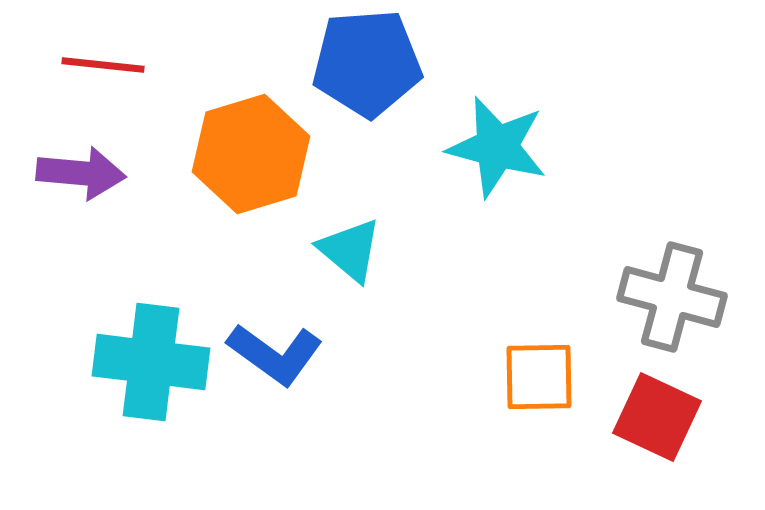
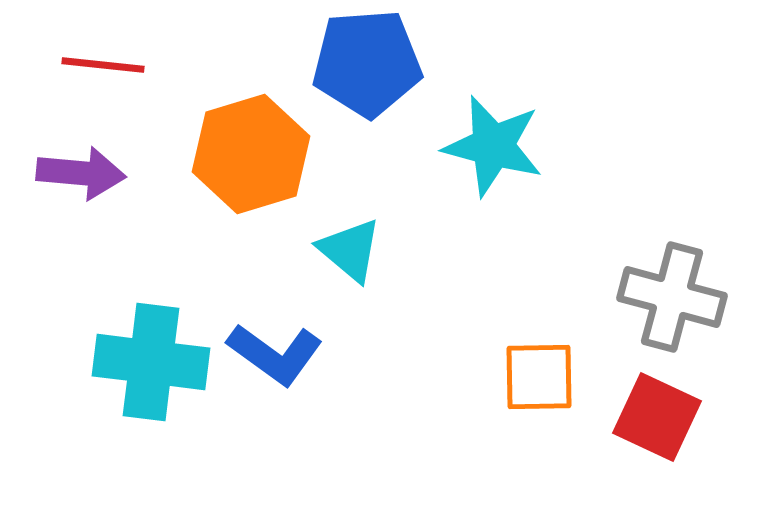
cyan star: moved 4 px left, 1 px up
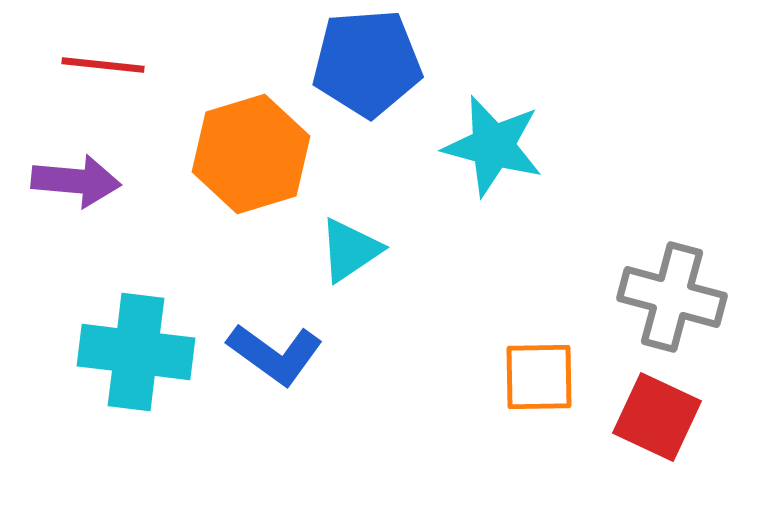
purple arrow: moved 5 px left, 8 px down
cyan triangle: rotated 46 degrees clockwise
cyan cross: moved 15 px left, 10 px up
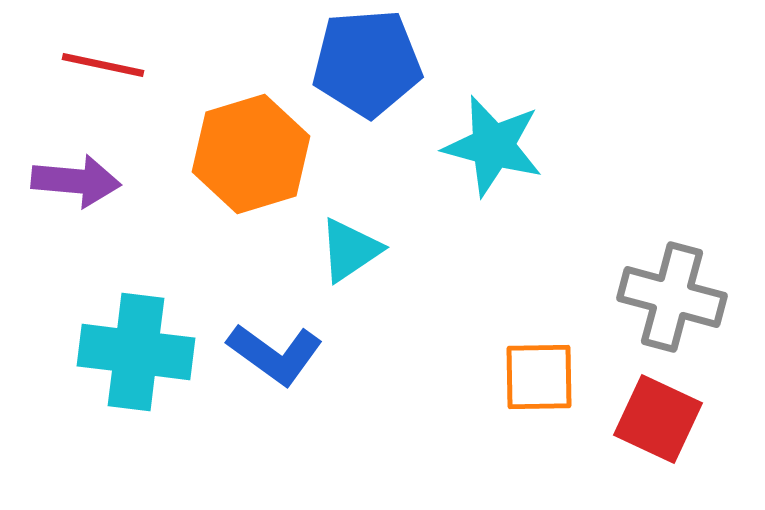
red line: rotated 6 degrees clockwise
red square: moved 1 px right, 2 px down
